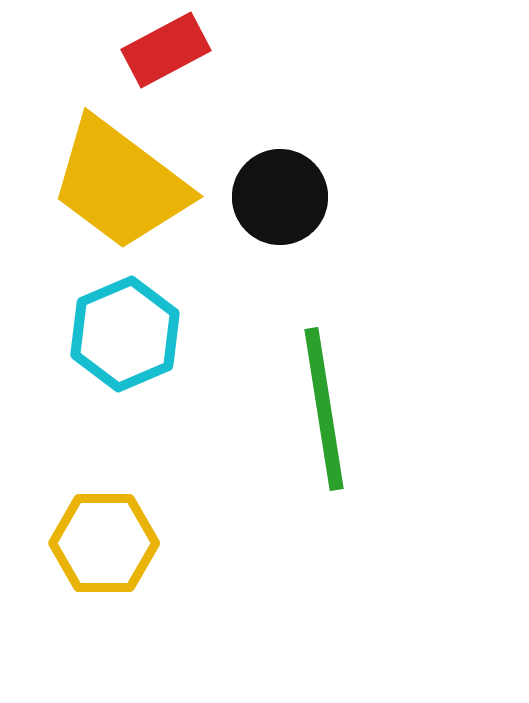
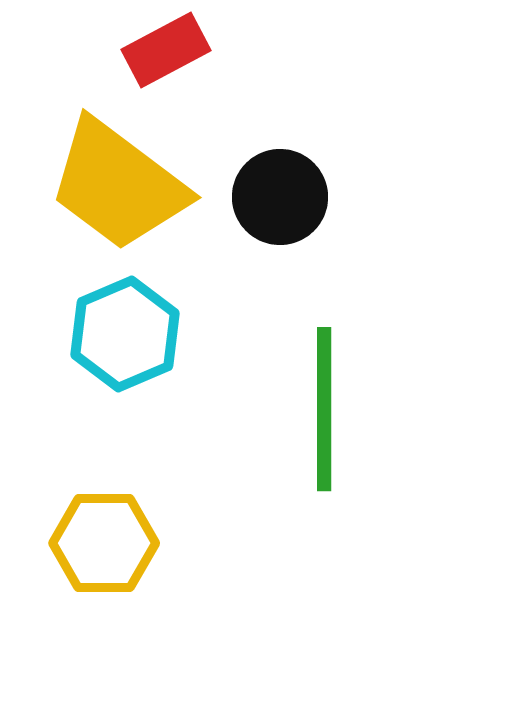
yellow trapezoid: moved 2 px left, 1 px down
green line: rotated 9 degrees clockwise
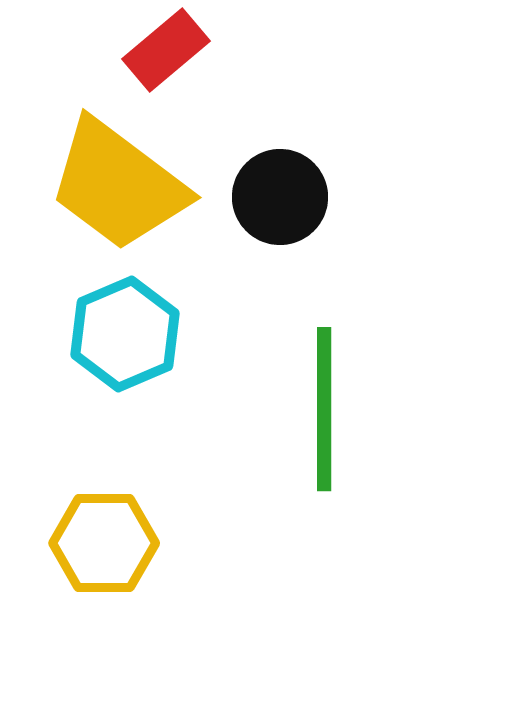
red rectangle: rotated 12 degrees counterclockwise
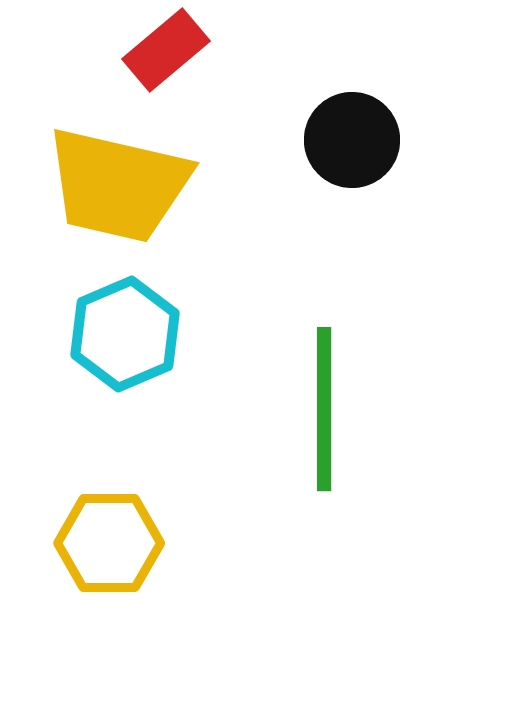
yellow trapezoid: rotated 24 degrees counterclockwise
black circle: moved 72 px right, 57 px up
yellow hexagon: moved 5 px right
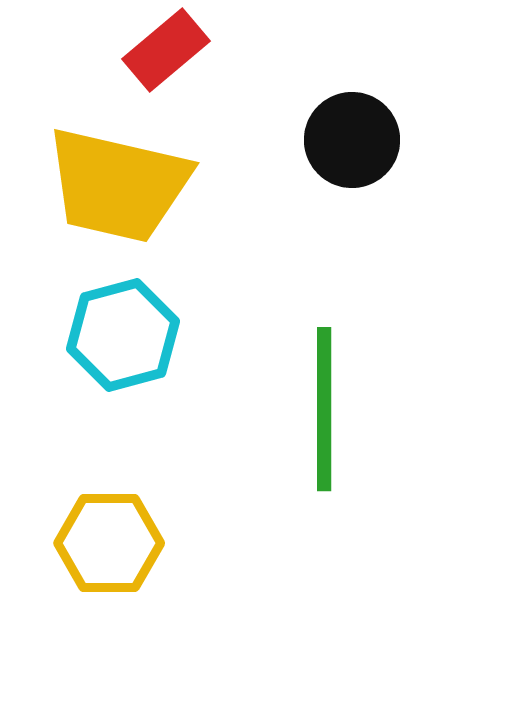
cyan hexagon: moved 2 px left, 1 px down; rotated 8 degrees clockwise
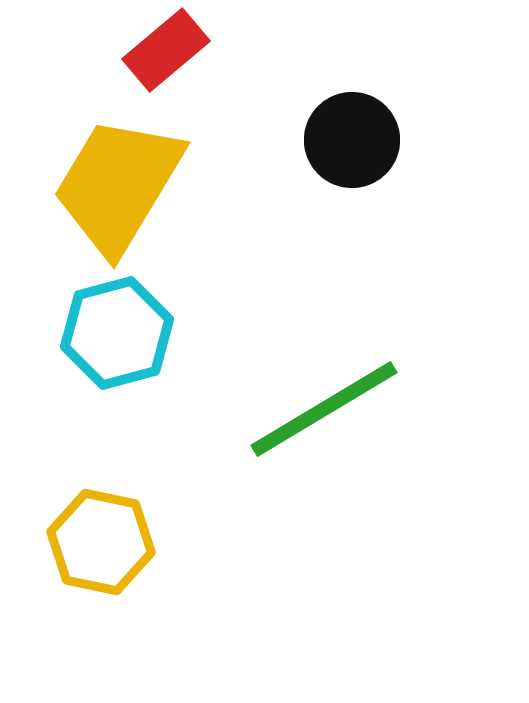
yellow trapezoid: rotated 108 degrees clockwise
cyan hexagon: moved 6 px left, 2 px up
green line: rotated 59 degrees clockwise
yellow hexagon: moved 8 px left, 1 px up; rotated 12 degrees clockwise
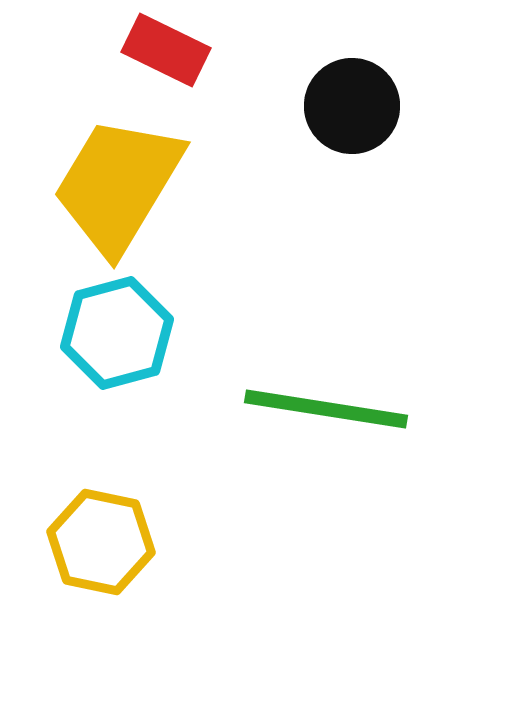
red rectangle: rotated 66 degrees clockwise
black circle: moved 34 px up
green line: moved 2 px right; rotated 40 degrees clockwise
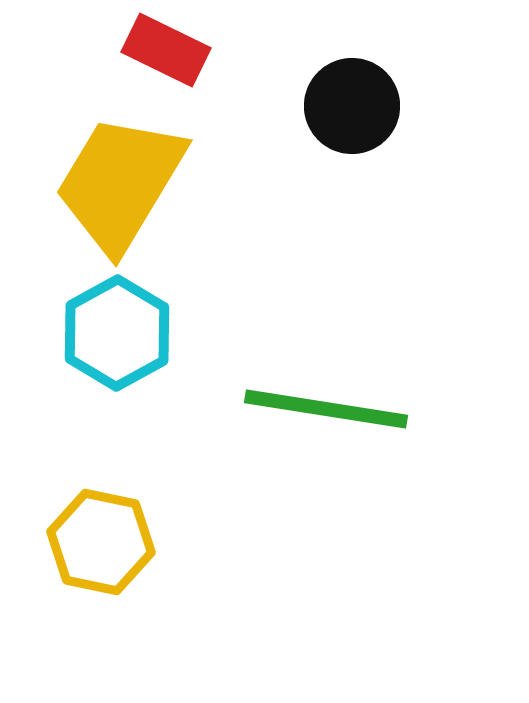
yellow trapezoid: moved 2 px right, 2 px up
cyan hexagon: rotated 14 degrees counterclockwise
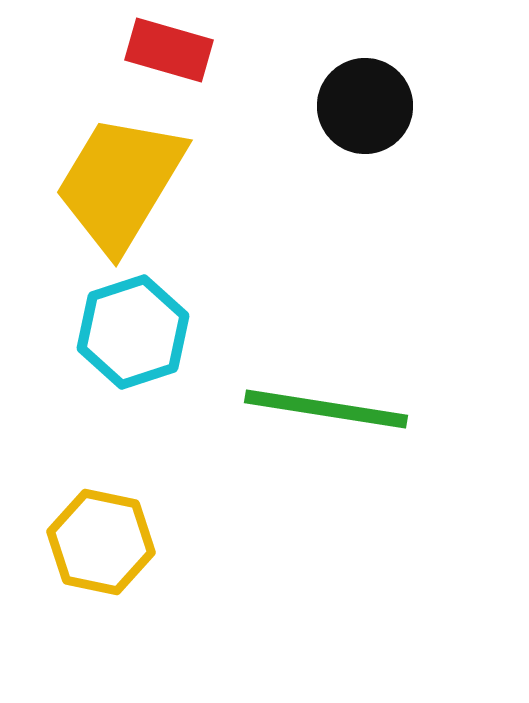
red rectangle: moved 3 px right; rotated 10 degrees counterclockwise
black circle: moved 13 px right
cyan hexagon: moved 16 px right, 1 px up; rotated 11 degrees clockwise
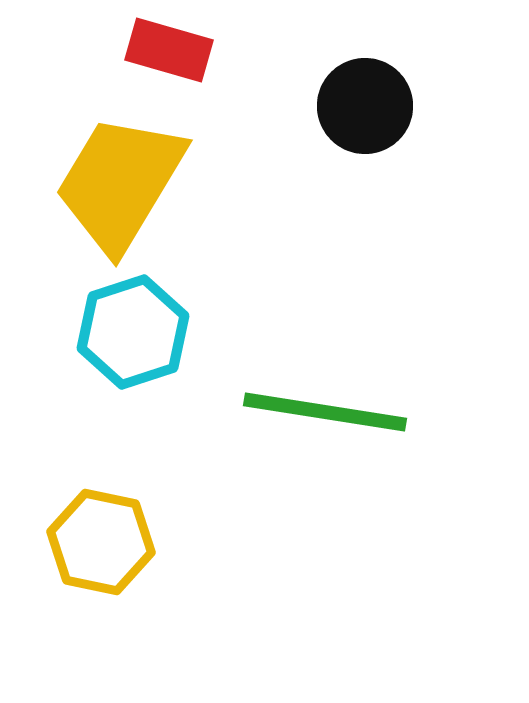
green line: moved 1 px left, 3 px down
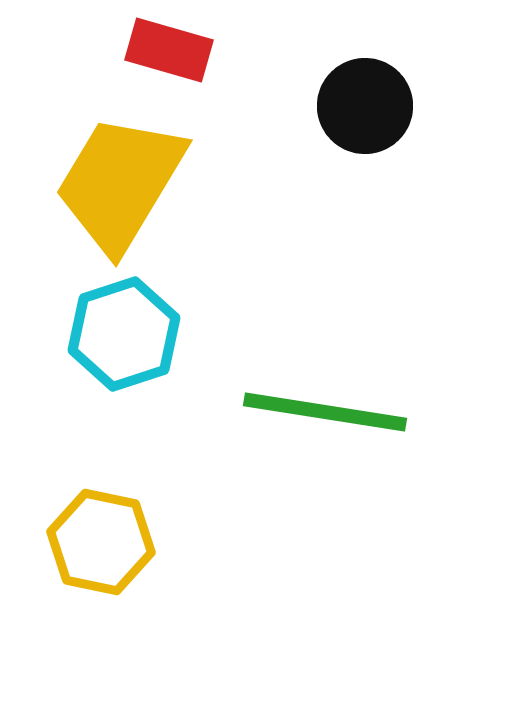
cyan hexagon: moved 9 px left, 2 px down
